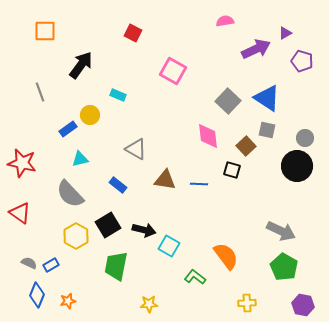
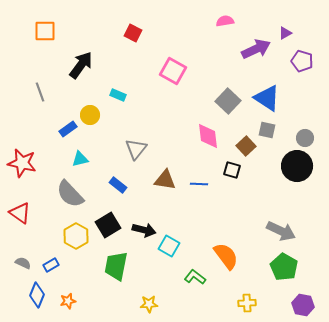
gray triangle at (136, 149): rotated 40 degrees clockwise
gray semicircle at (29, 263): moved 6 px left
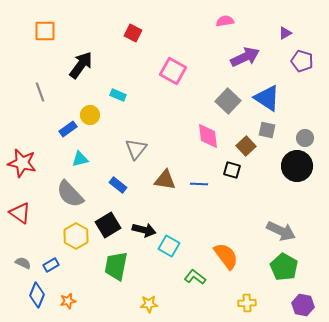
purple arrow at (256, 49): moved 11 px left, 8 px down
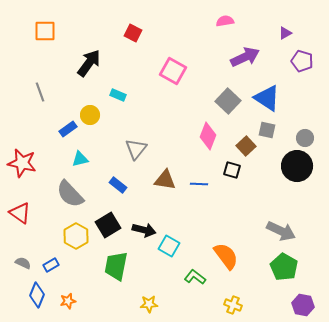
black arrow at (81, 65): moved 8 px right, 2 px up
pink diamond at (208, 136): rotated 28 degrees clockwise
yellow cross at (247, 303): moved 14 px left, 2 px down; rotated 24 degrees clockwise
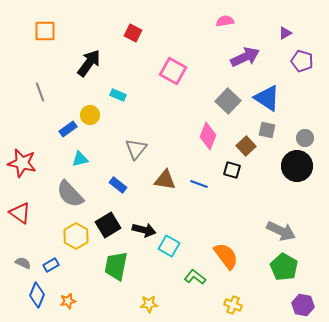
blue line at (199, 184): rotated 18 degrees clockwise
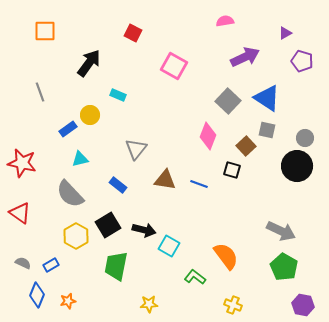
pink square at (173, 71): moved 1 px right, 5 px up
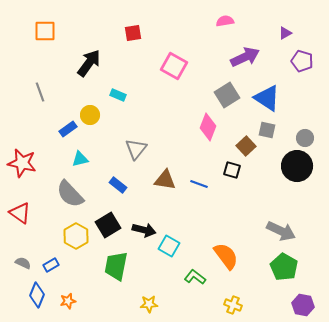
red square at (133, 33): rotated 36 degrees counterclockwise
gray square at (228, 101): moved 1 px left, 6 px up; rotated 15 degrees clockwise
pink diamond at (208, 136): moved 9 px up
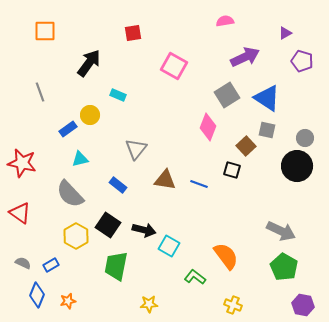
black square at (108, 225): rotated 25 degrees counterclockwise
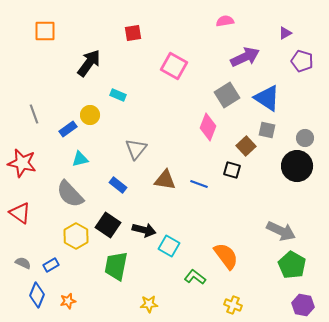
gray line at (40, 92): moved 6 px left, 22 px down
green pentagon at (284, 267): moved 8 px right, 2 px up
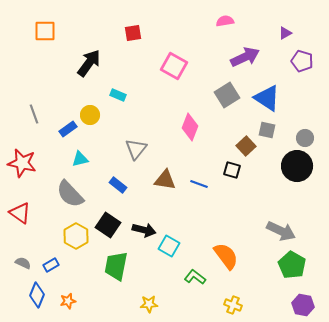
pink diamond at (208, 127): moved 18 px left
